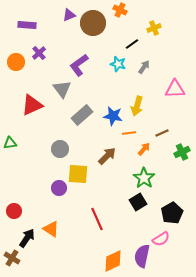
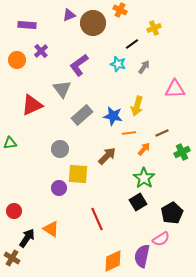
purple cross: moved 2 px right, 2 px up
orange circle: moved 1 px right, 2 px up
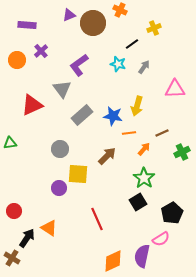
orange triangle: moved 2 px left, 1 px up
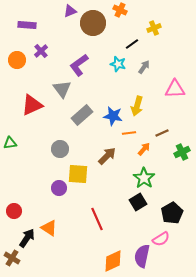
purple triangle: moved 1 px right, 4 px up
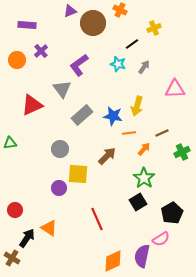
red circle: moved 1 px right, 1 px up
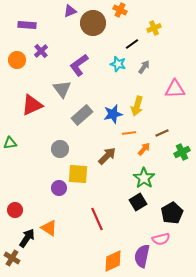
blue star: moved 2 px up; rotated 24 degrees counterclockwise
pink semicircle: rotated 18 degrees clockwise
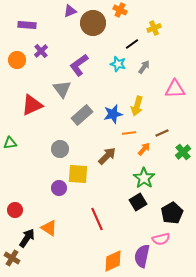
green cross: moved 1 px right; rotated 14 degrees counterclockwise
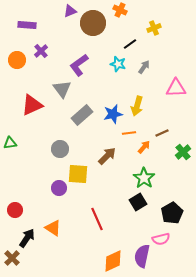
black line: moved 2 px left
pink triangle: moved 1 px right, 1 px up
orange arrow: moved 2 px up
orange triangle: moved 4 px right
brown cross: rotated 14 degrees clockwise
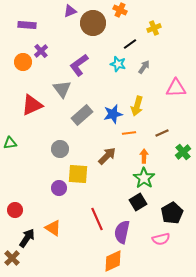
orange circle: moved 6 px right, 2 px down
orange arrow: moved 9 px down; rotated 40 degrees counterclockwise
purple semicircle: moved 20 px left, 24 px up
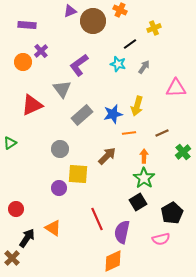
brown circle: moved 2 px up
green triangle: rotated 24 degrees counterclockwise
red circle: moved 1 px right, 1 px up
